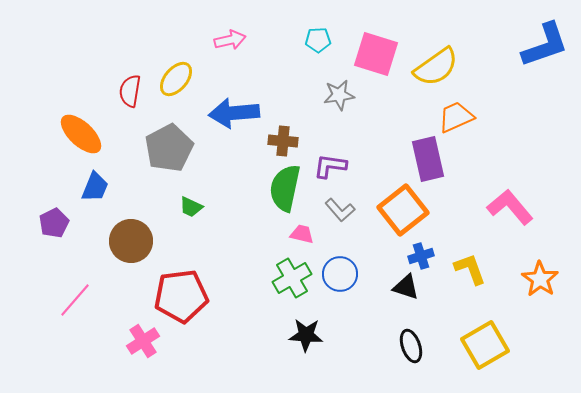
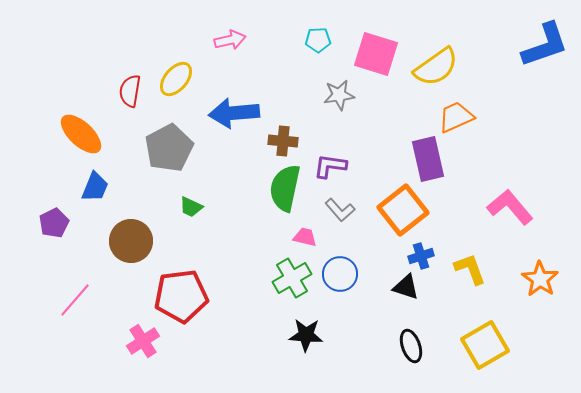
pink trapezoid: moved 3 px right, 3 px down
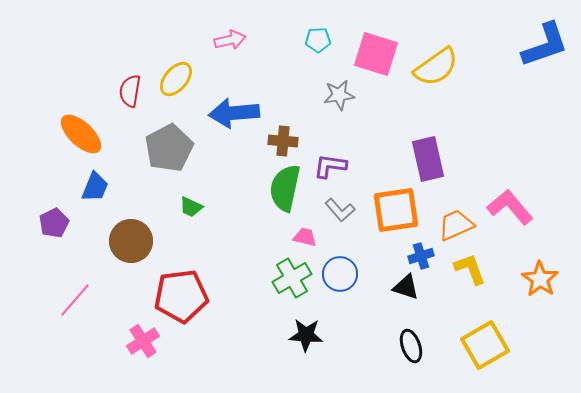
orange trapezoid: moved 108 px down
orange square: moved 7 px left; rotated 30 degrees clockwise
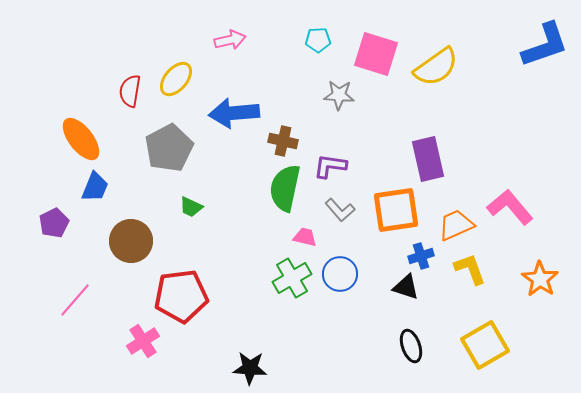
gray star: rotated 12 degrees clockwise
orange ellipse: moved 5 px down; rotated 9 degrees clockwise
brown cross: rotated 8 degrees clockwise
black star: moved 56 px left, 33 px down
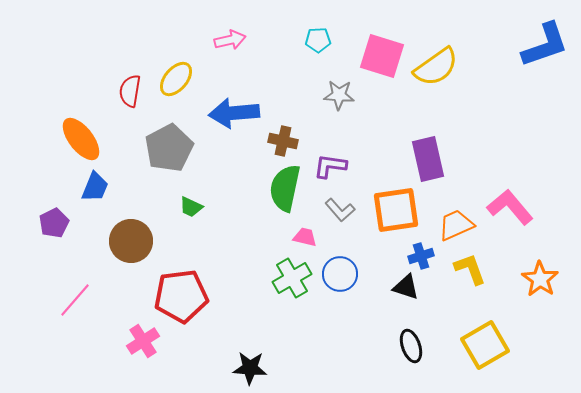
pink square: moved 6 px right, 2 px down
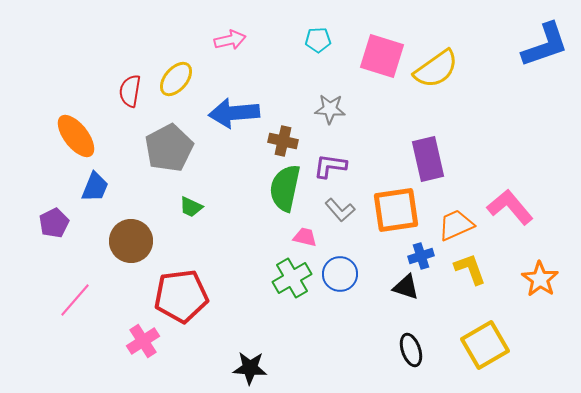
yellow semicircle: moved 2 px down
gray star: moved 9 px left, 14 px down
orange ellipse: moved 5 px left, 3 px up
black ellipse: moved 4 px down
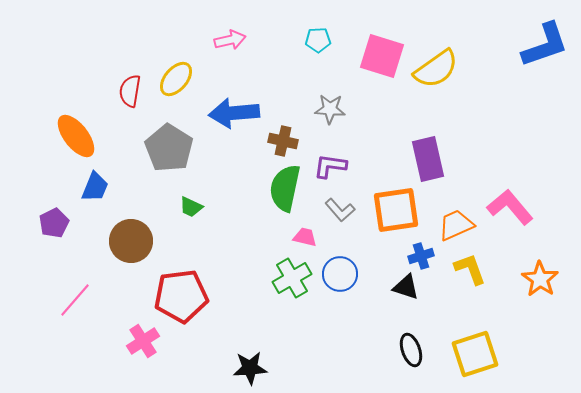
gray pentagon: rotated 12 degrees counterclockwise
yellow square: moved 10 px left, 9 px down; rotated 12 degrees clockwise
black star: rotated 8 degrees counterclockwise
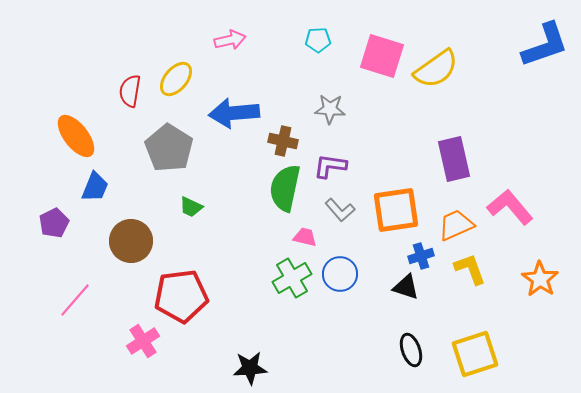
purple rectangle: moved 26 px right
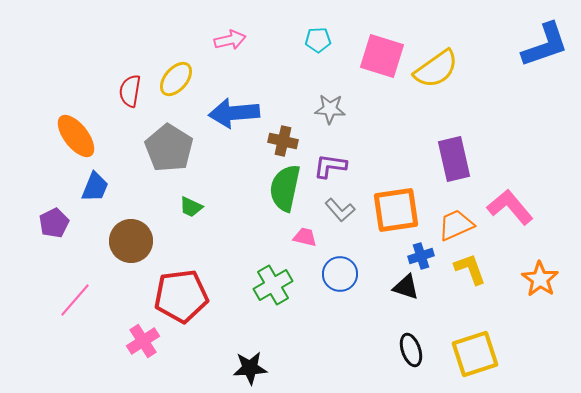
green cross: moved 19 px left, 7 px down
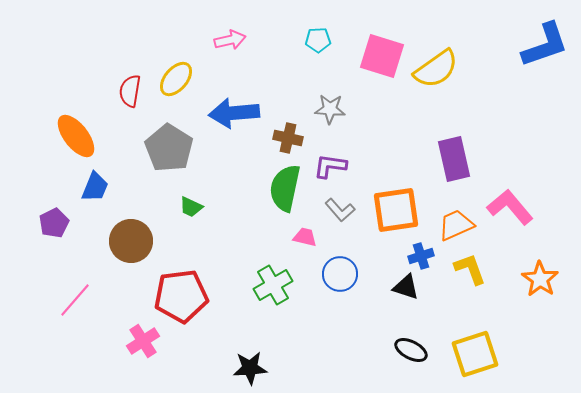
brown cross: moved 5 px right, 3 px up
black ellipse: rotated 44 degrees counterclockwise
